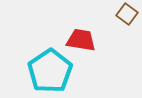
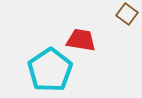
cyan pentagon: moved 1 px up
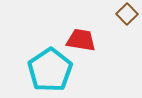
brown square: rotated 10 degrees clockwise
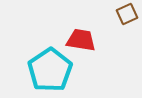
brown square: rotated 20 degrees clockwise
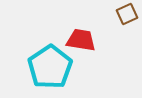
cyan pentagon: moved 3 px up
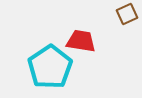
red trapezoid: moved 1 px down
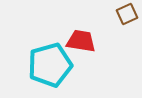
cyan pentagon: moved 2 px up; rotated 18 degrees clockwise
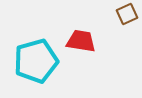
cyan pentagon: moved 14 px left, 4 px up
